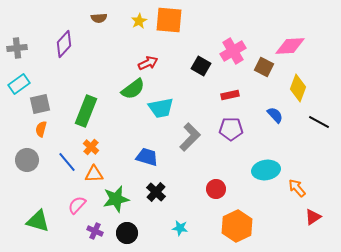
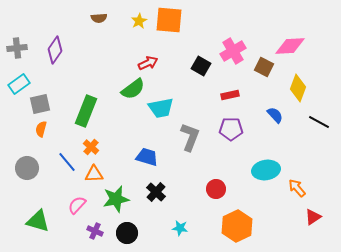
purple diamond: moved 9 px left, 6 px down; rotated 8 degrees counterclockwise
gray L-shape: rotated 24 degrees counterclockwise
gray circle: moved 8 px down
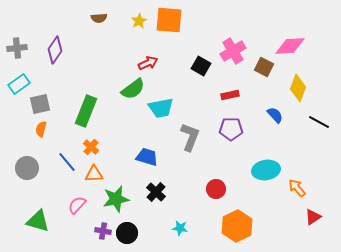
purple cross: moved 8 px right; rotated 14 degrees counterclockwise
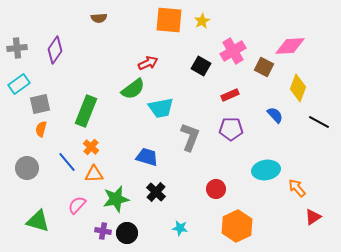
yellow star: moved 63 px right
red rectangle: rotated 12 degrees counterclockwise
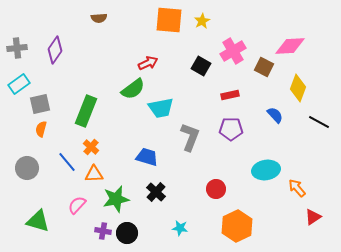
red rectangle: rotated 12 degrees clockwise
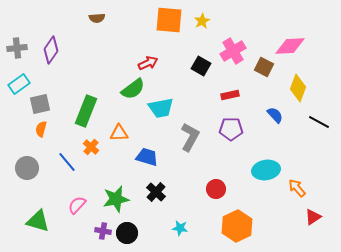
brown semicircle: moved 2 px left
purple diamond: moved 4 px left
gray L-shape: rotated 8 degrees clockwise
orange triangle: moved 25 px right, 41 px up
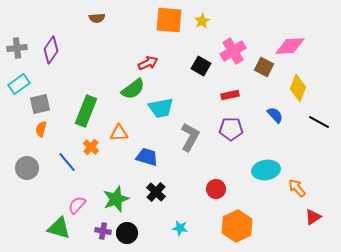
green star: rotated 8 degrees counterclockwise
green triangle: moved 21 px right, 7 px down
